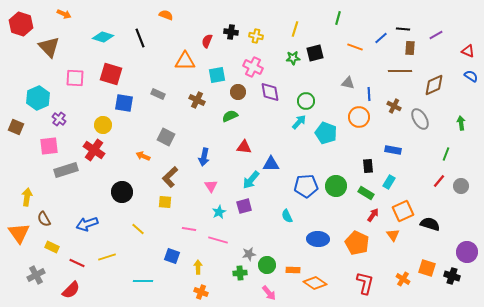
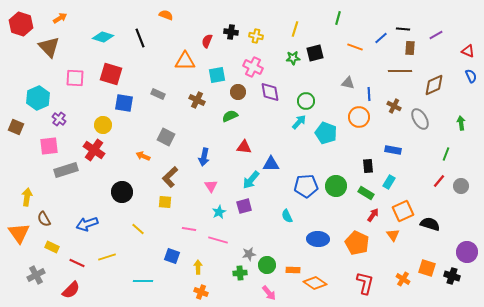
orange arrow at (64, 14): moved 4 px left, 4 px down; rotated 56 degrees counterclockwise
blue semicircle at (471, 76): rotated 32 degrees clockwise
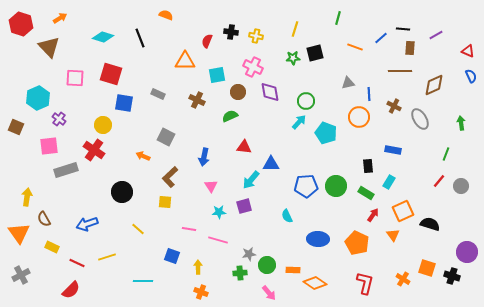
gray triangle at (348, 83): rotated 24 degrees counterclockwise
cyan star at (219, 212): rotated 24 degrees clockwise
gray cross at (36, 275): moved 15 px left
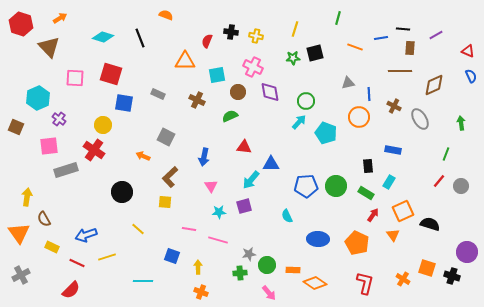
blue line at (381, 38): rotated 32 degrees clockwise
blue arrow at (87, 224): moved 1 px left, 11 px down
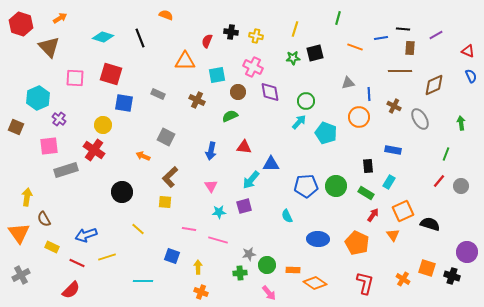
blue arrow at (204, 157): moved 7 px right, 6 px up
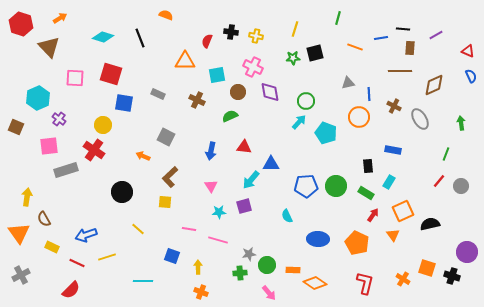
black semicircle at (430, 224): rotated 30 degrees counterclockwise
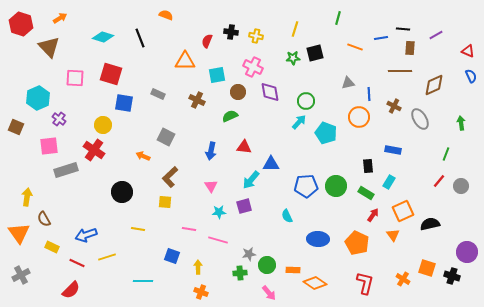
yellow line at (138, 229): rotated 32 degrees counterclockwise
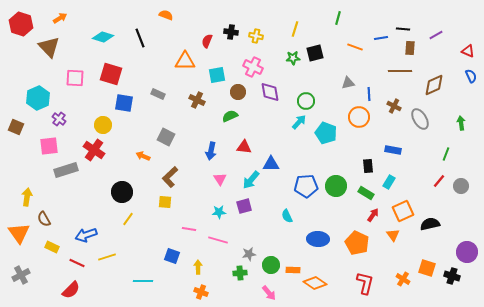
pink triangle at (211, 186): moved 9 px right, 7 px up
yellow line at (138, 229): moved 10 px left, 10 px up; rotated 64 degrees counterclockwise
green circle at (267, 265): moved 4 px right
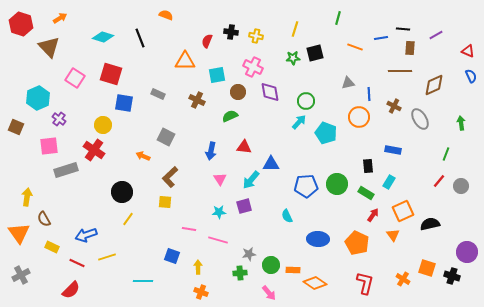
pink square at (75, 78): rotated 30 degrees clockwise
green circle at (336, 186): moved 1 px right, 2 px up
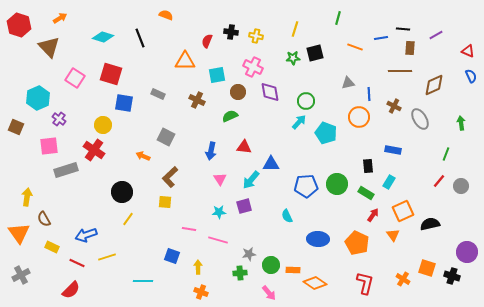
red hexagon at (21, 24): moved 2 px left, 1 px down
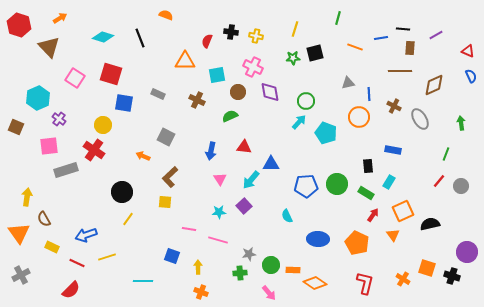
purple square at (244, 206): rotated 28 degrees counterclockwise
